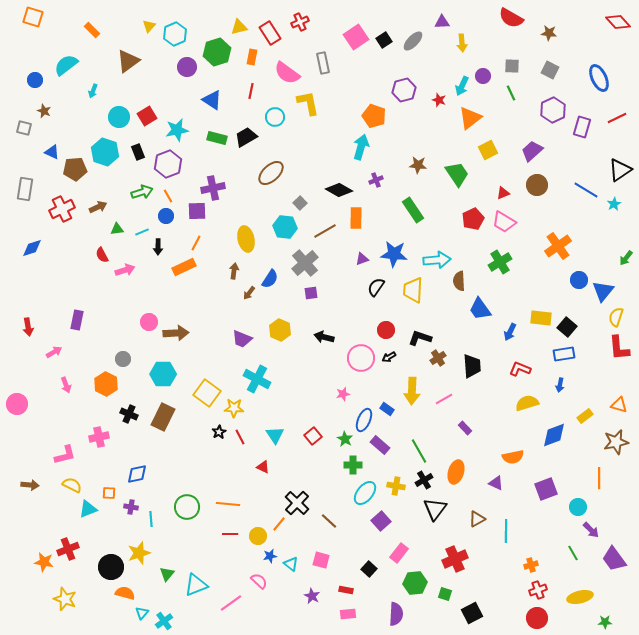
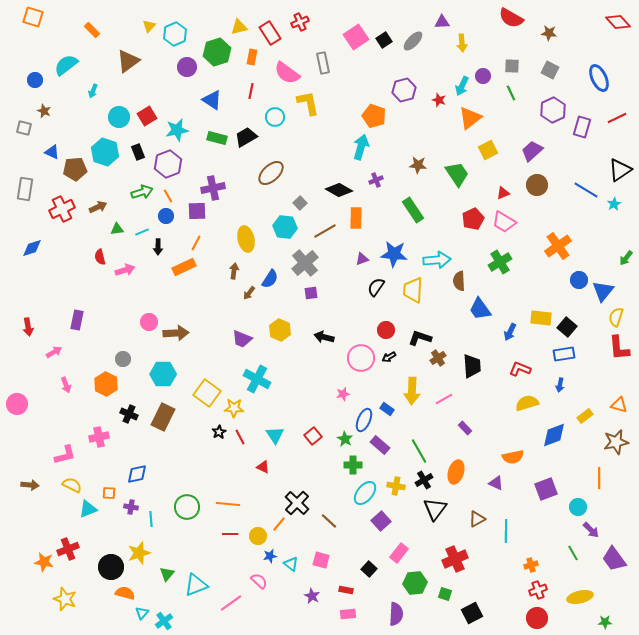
red semicircle at (102, 255): moved 2 px left, 2 px down; rotated 14 degrees clockwise
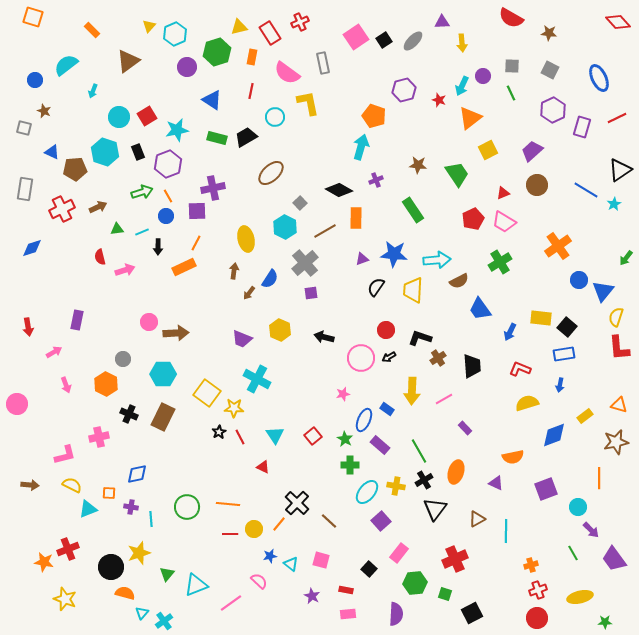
cyan hexagon at (285, 227): rotated 20 degrees clockwise
brown semicircle at (459, 281): rotated 114 degrees counterclockwise
green cross at (353, 465): moved 3 px left
cyan ellipse at (365, 493): moved 2 px right, 1 px up
yellow circle at (258, 536): moved 4 px left, 7 px up
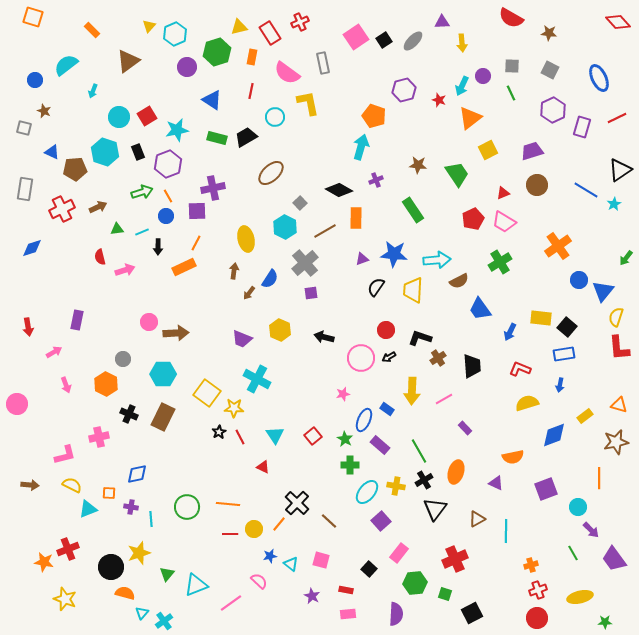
purple trapezoid at (532, 151): rotated 25 degrees clockwise
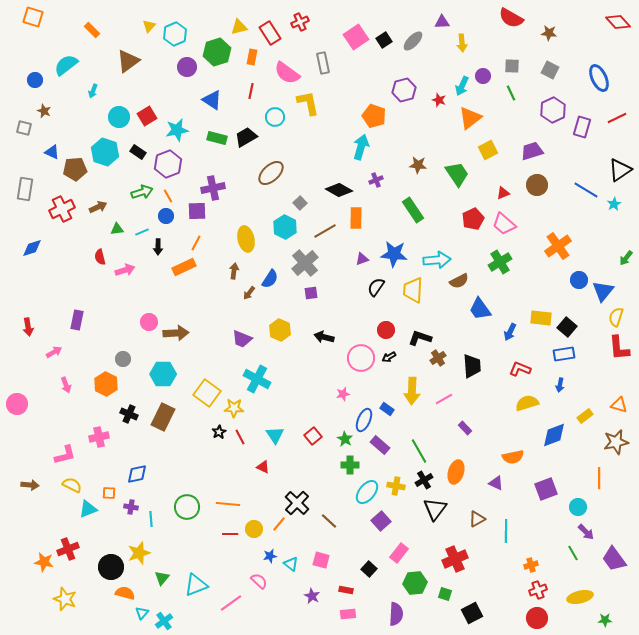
black rectangle at (138, 152): rotated 35 degrees counterclockwise
pink trapezoid at (504, 222): moved 2 px down; rotated 10 degrees clockwise
purple arrow at (591, 530): moved 5 px left, 2 px down
green triangle at (167, 574): moved 5 px left, 4 px down
green star at (605, 622): moved 2 px up
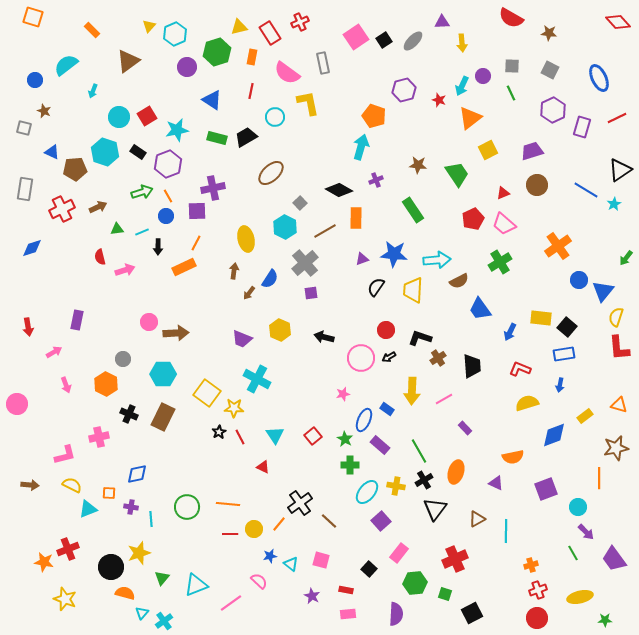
brown star at (616, 442): moved 6 px down
black cross at (297, 503): moved 3 px right; rotated 10 degrees clockwise
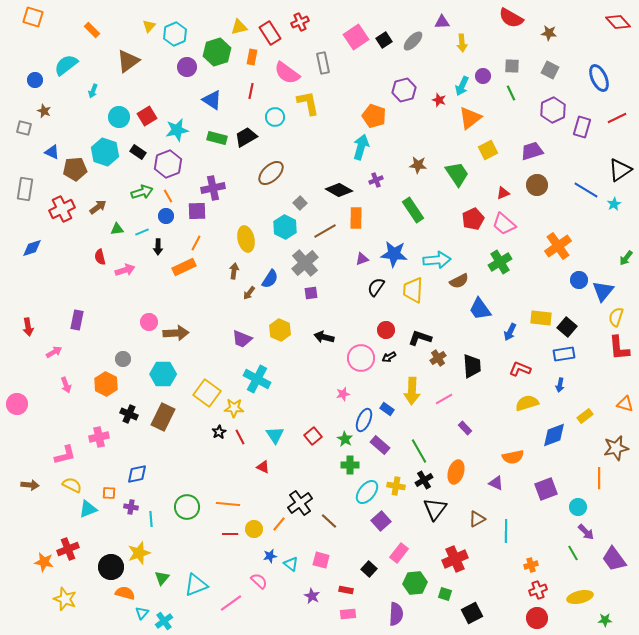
brown arrow at (98, 207): rotated 12 degrees counterclockwise
orange triangle at (619, 405): moved 6 px right, 1 px up
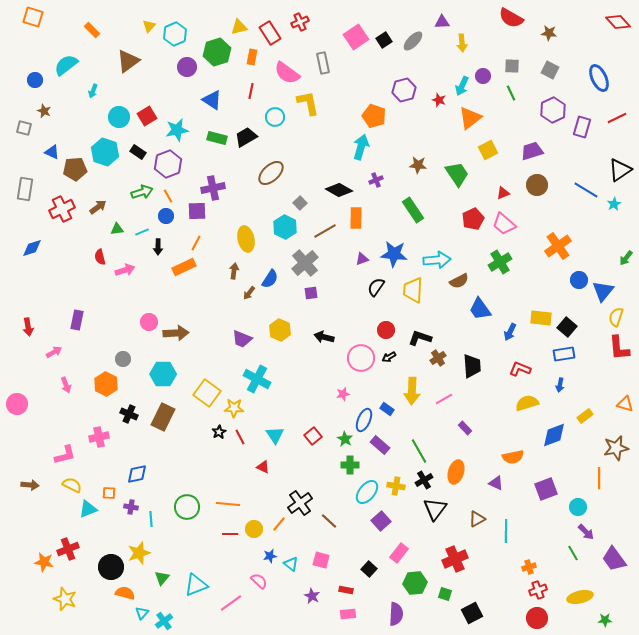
orange cross at (531, 565): moved 2 px left, 2 px down
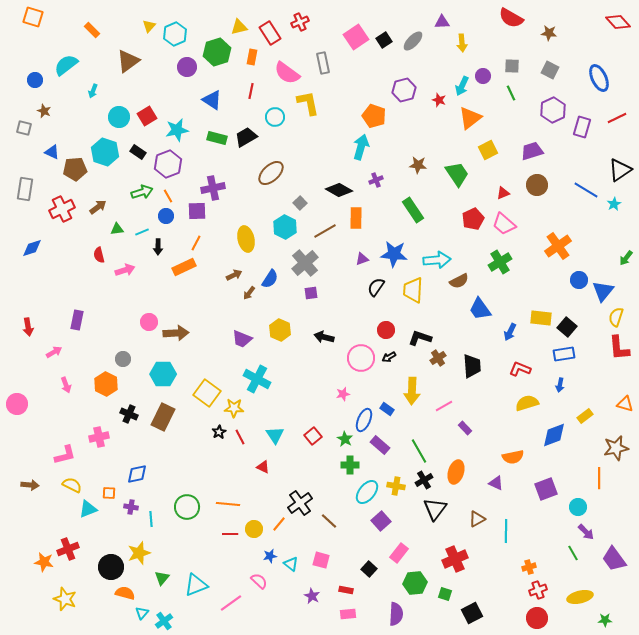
red semicircle at (100, 257): moved 1 px left, 2 px up
brown arrow at (234, 271): moved 4 px down; rotated 56 degrees clockwise
pink line at (444, 399): moved 7 px down
